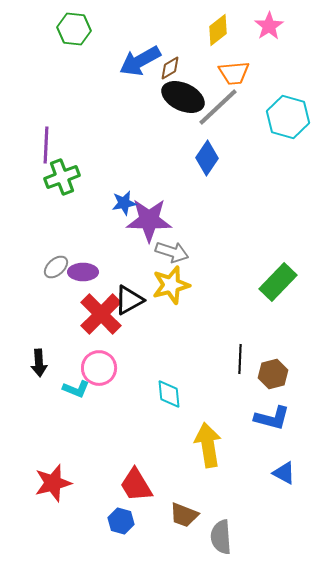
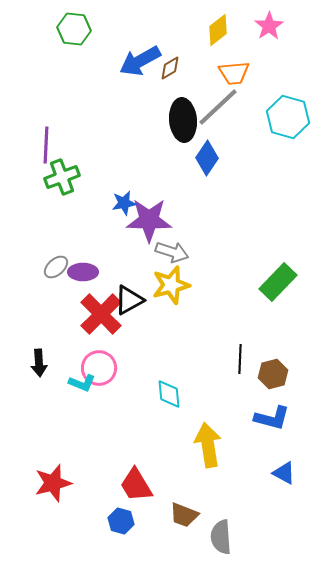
black ellipse: moved 23 px down; rotated 60 degrees clockwise
cyan L-shape: moved 6 px right, 6 px up
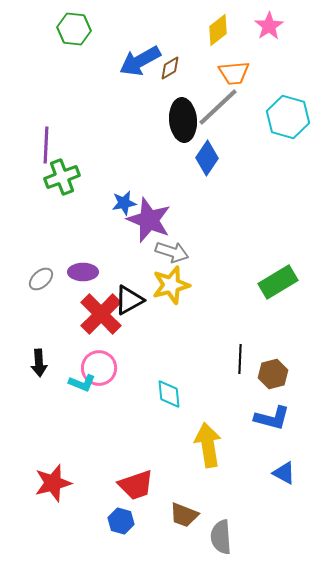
purple star: rotated 21 degrees clockwise
gray ellipse: moved 15 px left, 12 px down
green rectangle: rotated 15 degrees clockwise
red trapezoid: rotated 78 degrees counterclockwise
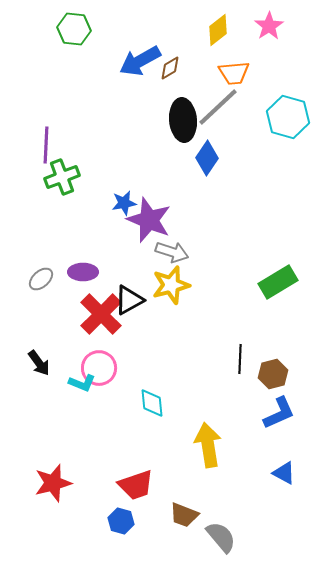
black arrow: rotated 32 degrees counterclockwise
cyan diamond: moved 17 px left, 9 px down
blue L-shape: moved 7 px right, 5 px up; rotated 39 degrees counterclockwise
gray semicircle: rotated 144 degrees clockwise
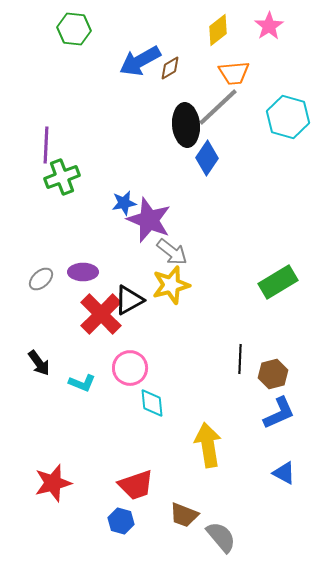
black ellipse: moved 3 px right, 5 px down
gray arrow: rotated 20 degrees clockwise
pink circle: moved 31 px right
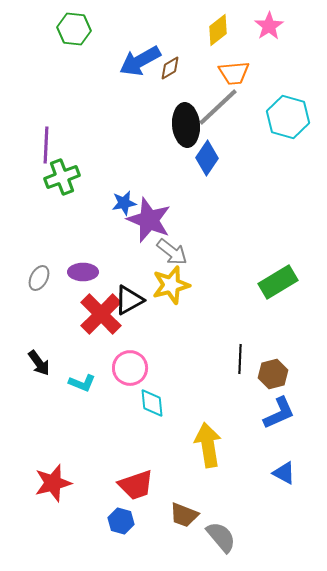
gray ellipse: moved 2 px left, 1 px up; rotated 20 degrees counterclockwise
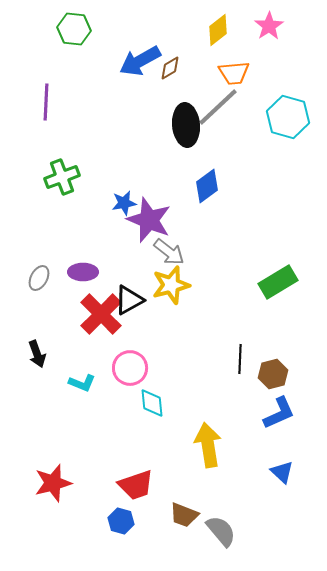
purple line: moved 43 px up
blue diamond: moved 28 px down; rotated 20 degrees clockwise
gray arrow: moved 3 px left
black arrow: moved 2 px left, 9 px up; rotated 16 degrees clockwise
blue triangle: moved 2 px left, 1 px up; rotated 15 degrees clockwise
gray semicircle: moved 6 px up
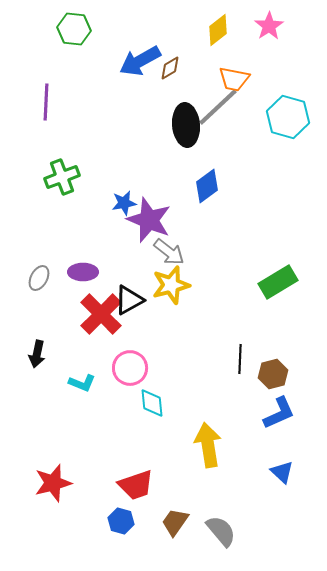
orange trapezoid: moved 6 px down; rotated 16 degrees clockwise
black arrow: rotated 32 degrees clockwise
brown trapezoid: moved 9 px left, 7 px down; rotated 104 degrees clockwise
